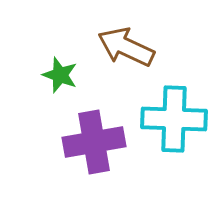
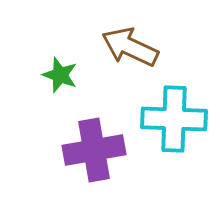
brown arrow: moved 4 px right
purple cross: moved 8 px down
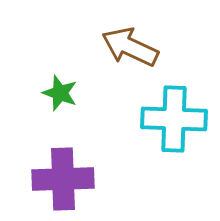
green star: moved 18 px down
purple cross: moved 31 px left, 29 px down; rotated 8 degrees clockwise
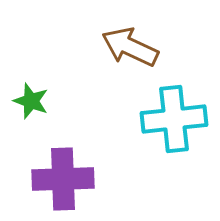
green star: moved 29 px left, 8 px down
cyan cross: rotated 8 degrees counterclockwise
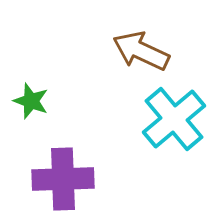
brown arrow: moved 11 px right, 4 px down
cyan cross: rotated 34 degrees counterclockwise
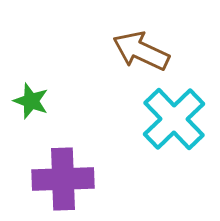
cyan cross: rotated 4 degrees counterclockwise
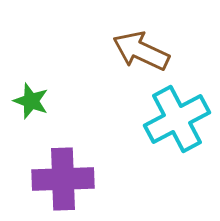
cyan cross: moved 3 px right; rotated 16 degrees clockwise
